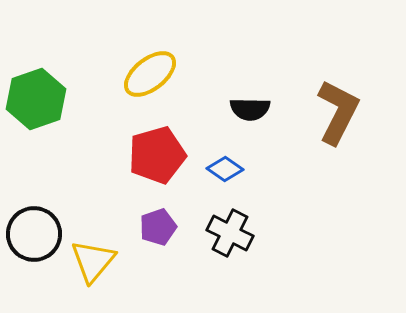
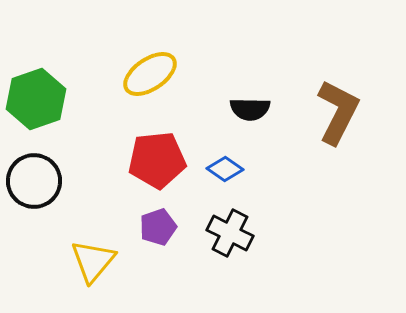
yellow ellipse: rotated 4 degrees clockwise
red pentagon: moved 5 px down; rotated 10 degrees clockwise
black circle: moved 53 px up
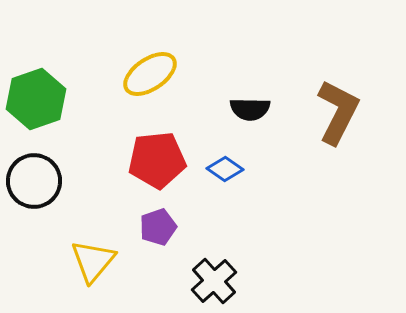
black cross: moved 16 px left, 48 px down; rotated 21 degrees clockwise
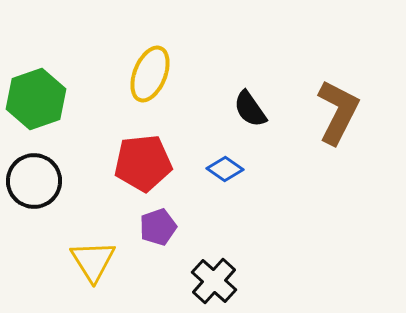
yellow ellipse: rotated 34 degrees counterclockwise
black semicircle: rotated 54 degrees clockwise
red pentagon: moved 14 px left, 3 px down
yellow triangle: rotated 12 degrees counterclockwise
black cross: rotated 6 degrees counterclockwise
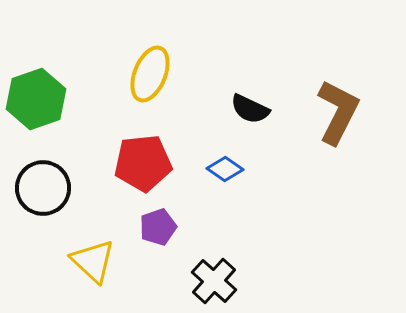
black semicircle: rotated 30 degrees counterclockwise
black circle: moved 9 px right, 7 px down
yellow triangle: rotated 15 degrees counterclockwise
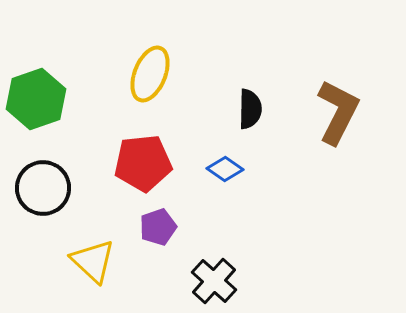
black semicircle: rotated 114 degrees counterclockwise
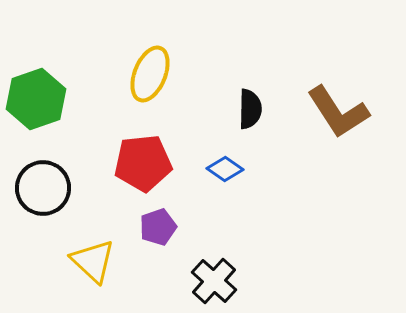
brown L-shape: rotated 120 degrees clockwise
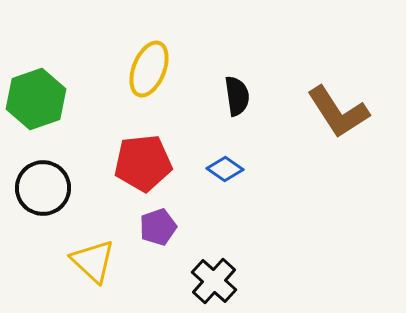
yellow ellipse: moved 1 px left, 5 px up
black semicircle: moved 13 px left, 13 px up; rotated 9 degrees counterclockwise
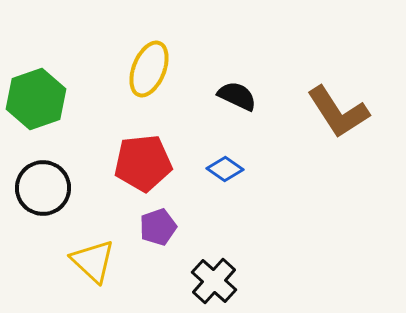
black semicircle: rotated 57 degrees counterclockwise
